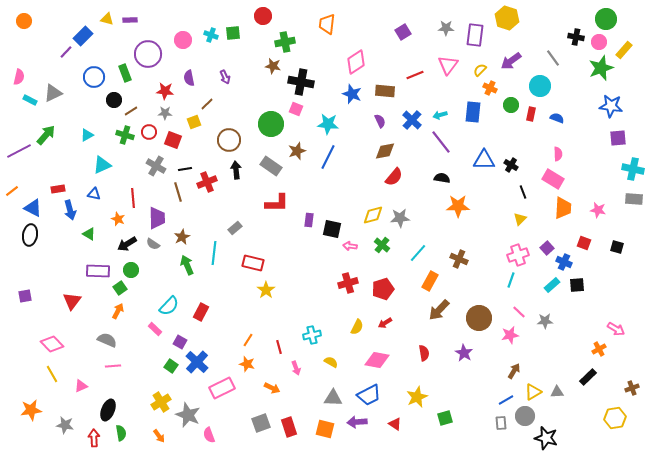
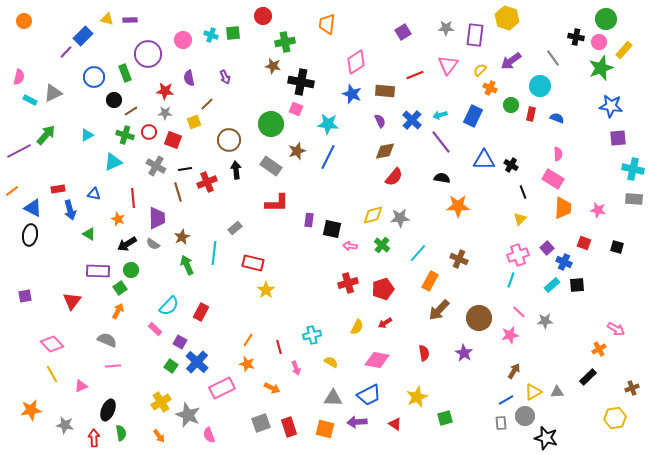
blue rectangle at (473, 112): moved 4 px down; rotated 20 degrees clockwise
cyan triangle at (102, 165): moved 11 px right, 3 px up
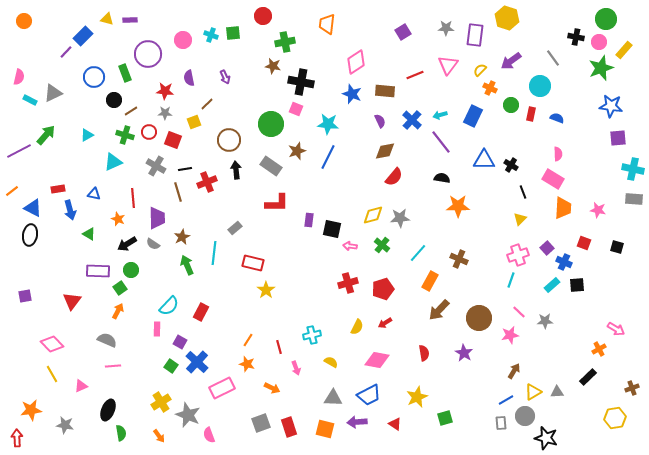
pink rectangle at (155, 329): moved 2 px right; rotated 48 degrees clockwise
red arrow at (94, 438): moved 77 px left
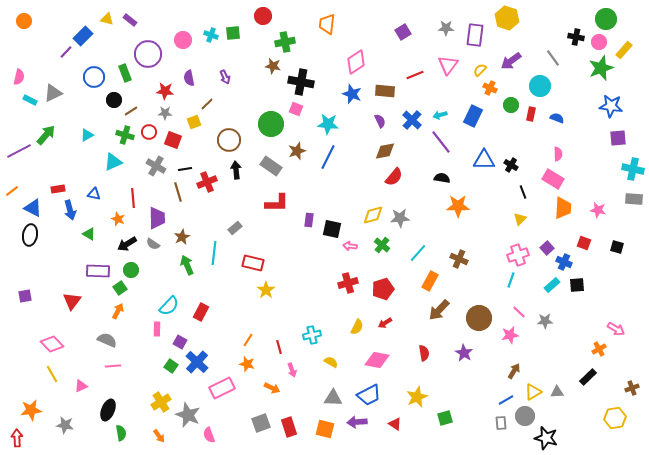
purple rectangle at (130, 20): rotated 40 degrees clockwise
pink arrow at (296, 368): moved 4 px left, 2 px down
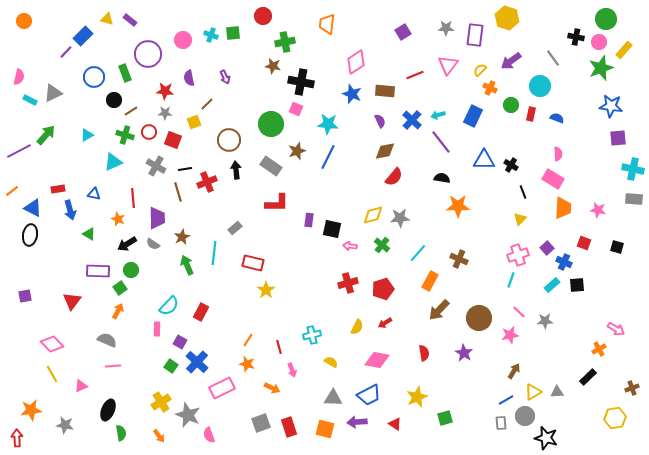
cyan arrow at (440, 115): moved 2 px left
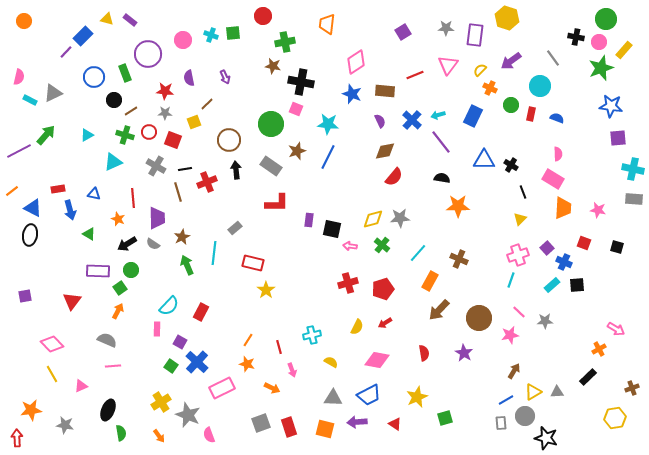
yellow diamond at (373, 215): moved 4 px down
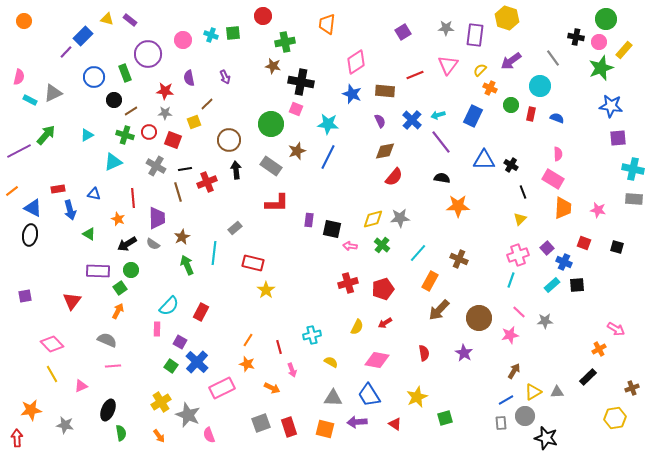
blue trapezoid at (369, 395): rotated 85 degrees clockwise
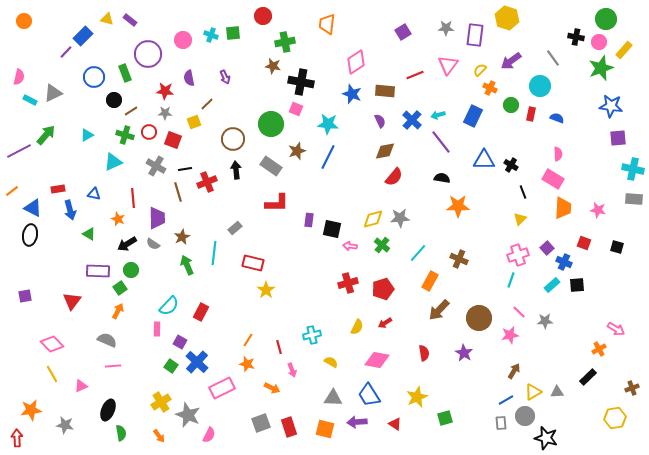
brown circle at (229, 140): moved 4 px right, 1 px up
pink semicircle at (209, 435): rotated 133 degrees counterclockwise
